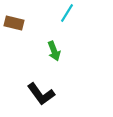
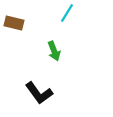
black L-shape: moved 2 px left, 1 px up
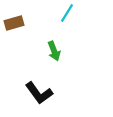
brown rectangle: rotated 30 degrees counterclockwise
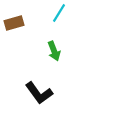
cyan line: moved 8 px left
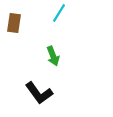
brown rectangle: rotated 66 degrees counterclockwise
green arrow: moved 1 px left, 5 px down
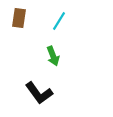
cyan line: moved 8 px down
brown rectangle: moved 5 px right, 5 px up
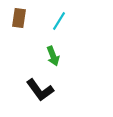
black L-shape: moved 1 px right, 3 px up
